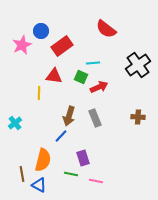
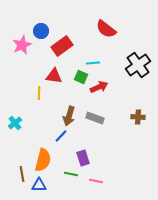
gray rectangle: rotated 48 degrees counterclockwise
blue triangle: rotated 28 degrees counterclockwise
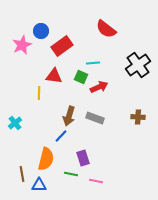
orange semicircle: moved 3 px right, 1 px up
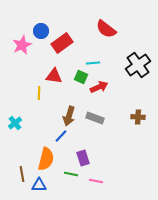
red rectangle: moved 3 px up
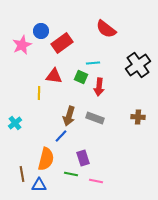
red arrow: rotated 120 degrees clockwise
